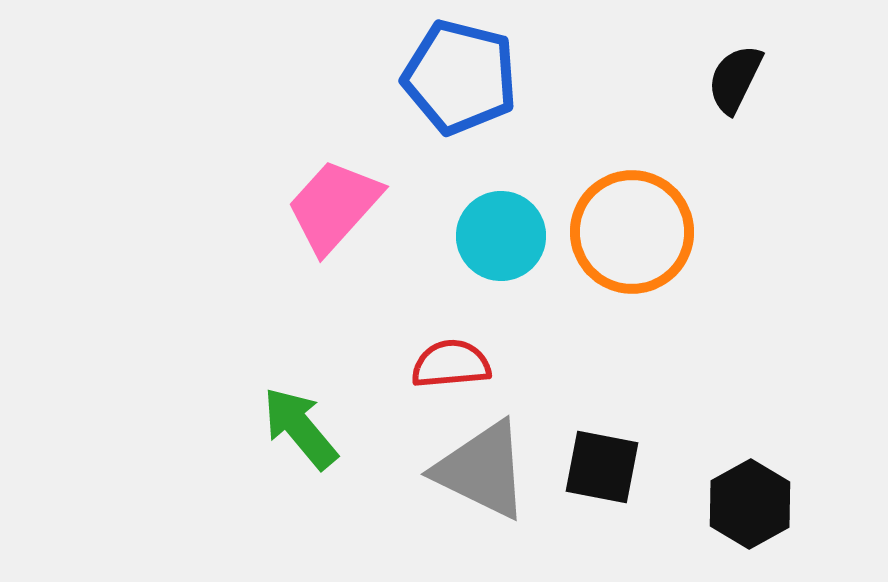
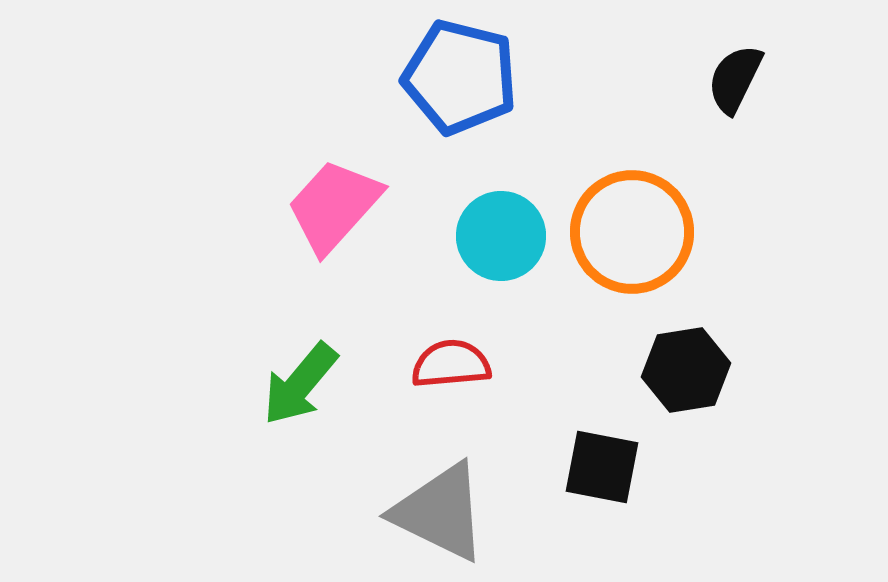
green arrow: moved 44 px up; rotated 100 degrees counterclockwise
gray triangle: moved 42 px left, 42 px down
black hexagon: moved 64 px left, 134 px up; rotated 20 degrees clockwise
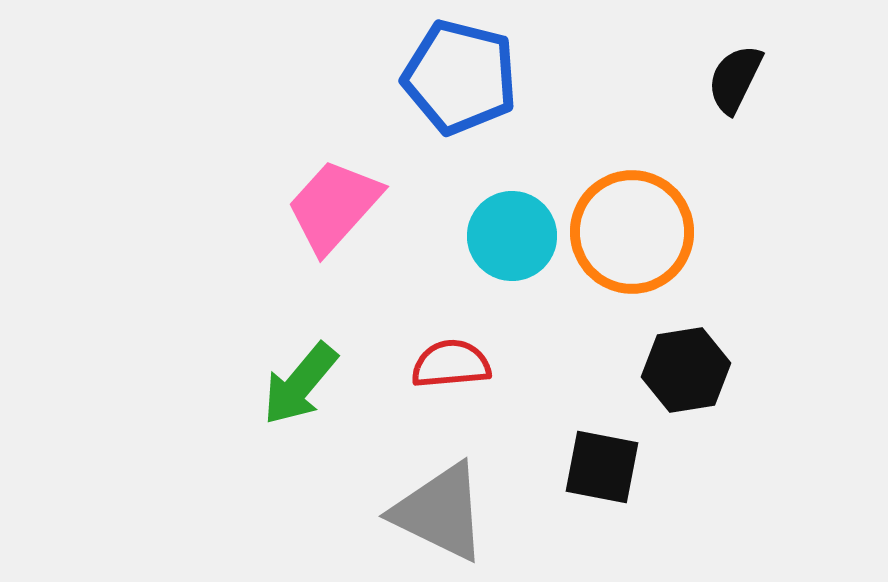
cyan circle: moved 11 px right
